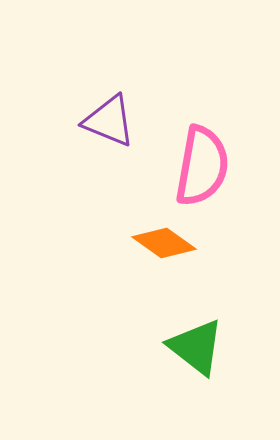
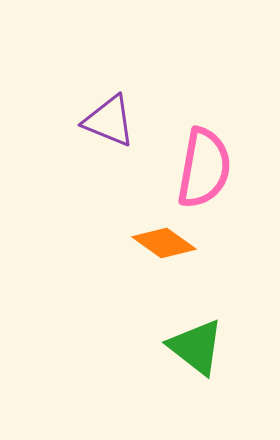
pink semicircle: moved 2 px right, 2 px down
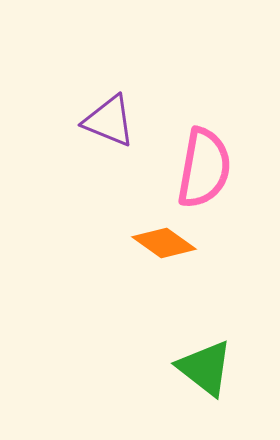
green triangle: moved 9 px right, 21 px down
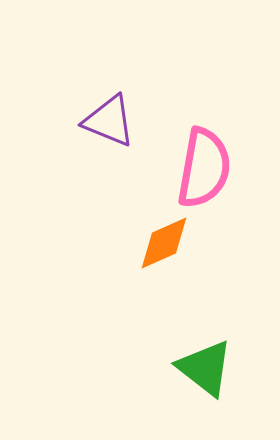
orange diamond: rotated 60 degrees counterclockwise
